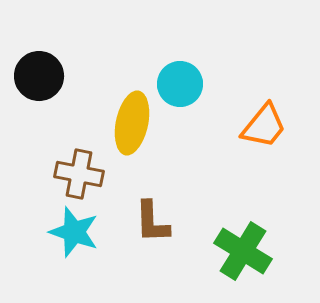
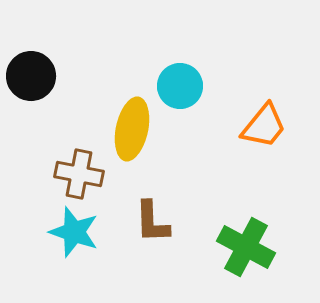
black circle: moved 8 px left
cyan circle: moved 2 px down
yellow ellipse: moved 6 px down
green cross: moved 3 px right, 4 px up; rotated 4 degrees counterclockwise
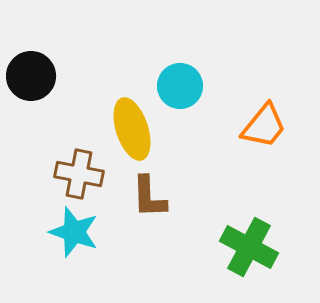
yellow ellipse: rotated 30 degrees counterclockwise
brown L-shape: moved 3 px left, 25 px up
green cross: moved 3 px right
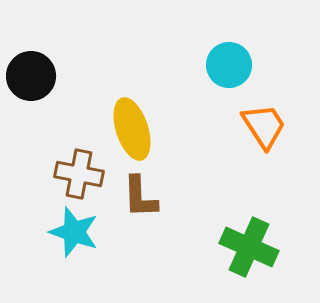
cyan circle: moved 49 px right, 21 px up
orange trapezoid: rotated 72 degrees counterclockwise
brown L-shape: moved 9 px left
green cross: rotated 4 degrees counterclockwise
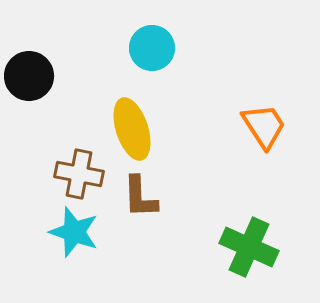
cyan circle: moved 77 px left, 17 px up
black circle: moved 2 px left
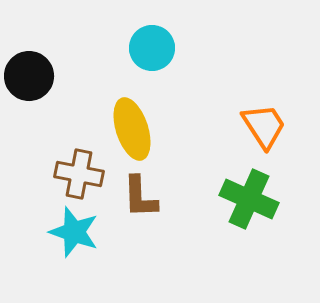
green cross: moved 48 px up
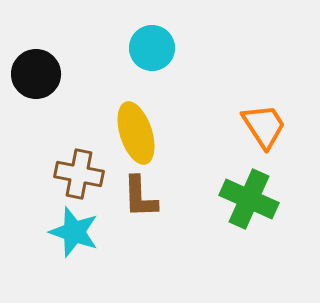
black circle: moved 7 px right, 2 px up
yellow ellipse: moved 4 px right, 4 px down
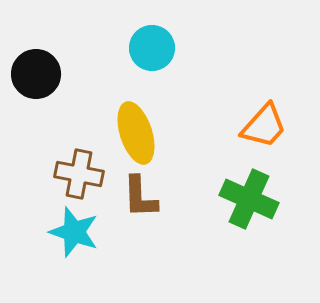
orange trapezoid: rotated 75 degrees clockwise
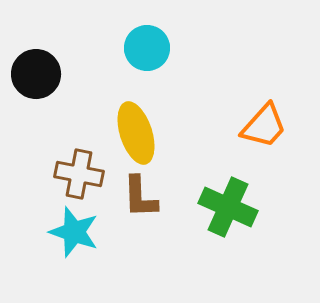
cyan circle: moved 5 px left
green cross: moved 21 px left, 8 px down
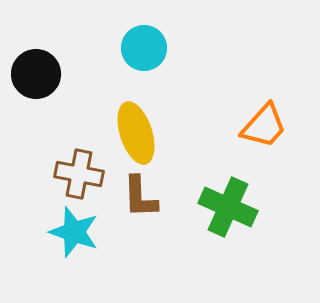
cyan circle: moved 3 px left
